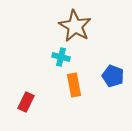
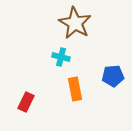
brown star: moved 3 px up
blue pentagon: rotated 25 degrees counterclockwise
orange rectangle: moved 1 px right, 4 px down
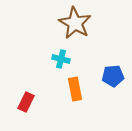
cyan cross: moved 2 px down
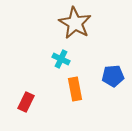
cyan cross: rotated 12 degrees clockwise
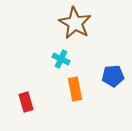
red rectangle: rotated 42 degrees counterclockwise
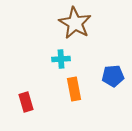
cyan cross: rotated 30 degrees counterclockwise
orange rectangle: moved 1 px left
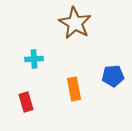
cyan cross: moved 27 px left
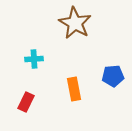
red rectangle: rotated 42 degrees clockwise
